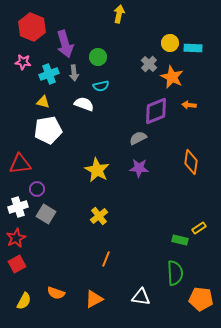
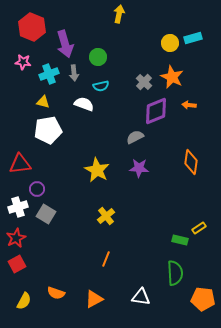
cyan rectangle: moved 10 px up; rotated 18 degrees counterclockwise
gray cross: moved 5 px left, 18 px down
gray semicircle: moved 3 px left, 1 px up
yellow cross: moved 7 px right
orange pentagon: moved 2 px right
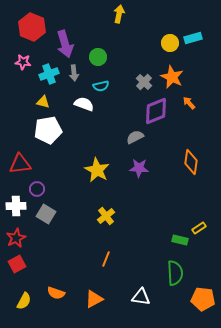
orange arrow: moved 2 px up; rotated 40 degrees clockwise
white cross: moved 2 px left, 1 px up; rotated 18 degrees clockwise
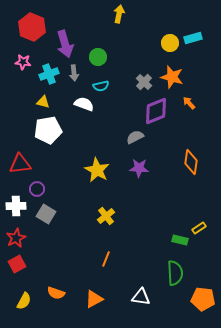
orange star: rotated 10 degrees counterclockwise
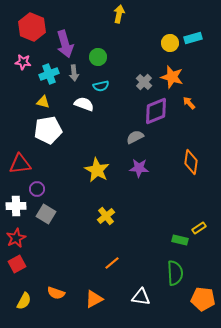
orange line: moved 6 px right, 4 px down; rotated 28 degrees clockwise
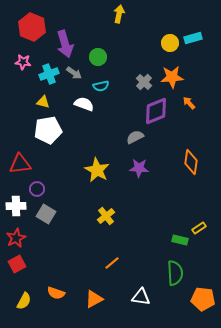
gray arrow: rotated 49 degrees counterclockwise
orange star: rotated 20 degrees counterclockwise
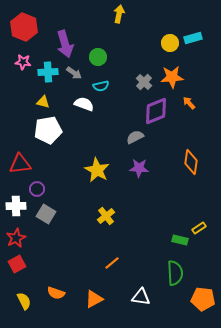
red hexagon: moved 8 px left
cyan cross: moved 1 px left, 2 px up; rotated 18 degrees clockwise
yellow semicircle: rotated 54 degrees counterclockwise
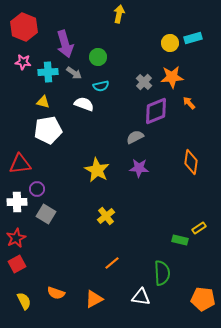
white cross: moved 1 px right, 4 px up
green semicircle: moved 13 px left
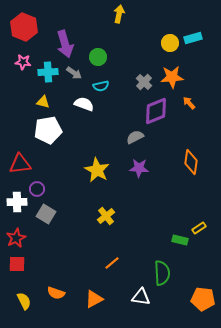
red square: rotated 30 degrees clockwise
